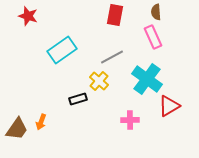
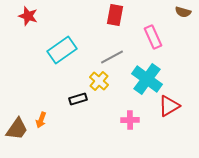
brown semicircle: moved 27 px right; rotated 70 degrees counterclockwise
orange arrow: moved 2 px up
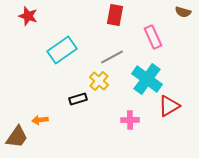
orange arrow: moved 1 px left; rotated 63 degrees clockwise
brown trapezoid: moved 8 px down
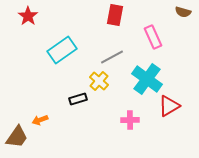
red star: rotated 18 degrees clockwise
orange arrow: rotated 14 degrees counterclockwise
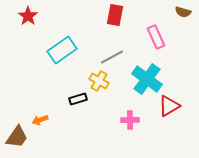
pink rectangle: moved 3 px right
yellow cross: rotated 12 degrees counterclockwise
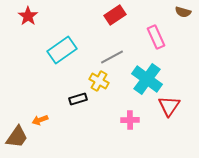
red rectangle: rotated 45 degrees clockwise
red triangle: rotated 25 degrees counterclockwise
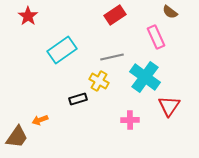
brown semicircle: moved 13 px left; rotated 21 degrees clockwise
gray line: rotated 15 degrees clockwise
cyan cross: moved 2 px left, 2 px up
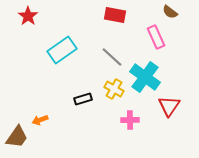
red rectangle: rotated 45 degrees clockwise
gray line: rotated 55 degrees clockwise
yellow cross: moved 15 px right, 8 px down
black rectangle: moved 5 px right
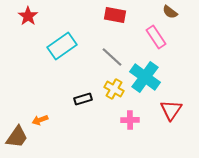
pink rectangle: rotated 10 degrees counterclockwise
cyan rectangle: moved 4 px up
red triangle: moved 2 px right, 4 px down
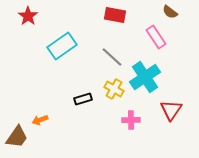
cyan cross: rotated 20 degrees clockwise
pink cross: moved 1 px right
